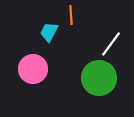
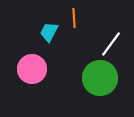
orange line: moved 3 px right, 3 px down
pink circle: moved 1 px left
green circle: moved 1 px right
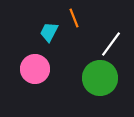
orange line: rotated 18 degrees counterclockwise
pink circle: moved 3 px right
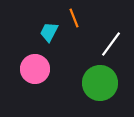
green circle: moved 5 px down
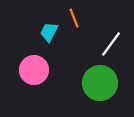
pink circle: moved 1 px left, 1 px down
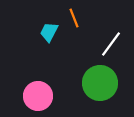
pink circle: moved 4 px right, 26 px down
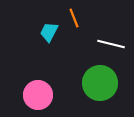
white line: rotated 68 degrees clockwise
pink circle: moved 1 px up
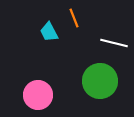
cyan trapezoid: rotated 55 degrees counterclockwise
white line: moved 3 px right, 1 px up
green circle: moved 2 px up
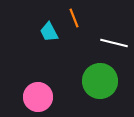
pink circle: moved 2 px down
